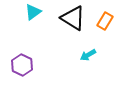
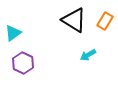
cyan triangle: moved 20 px left, 21 px down
black triangle: moved 1 px right, 2 px down
purple hexagon: moved 1 px right, 2 px up
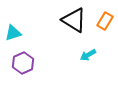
cyan triangle: rotated 18 degrees clockwise
purple hexagon: rotated 10 degrees clockwise
